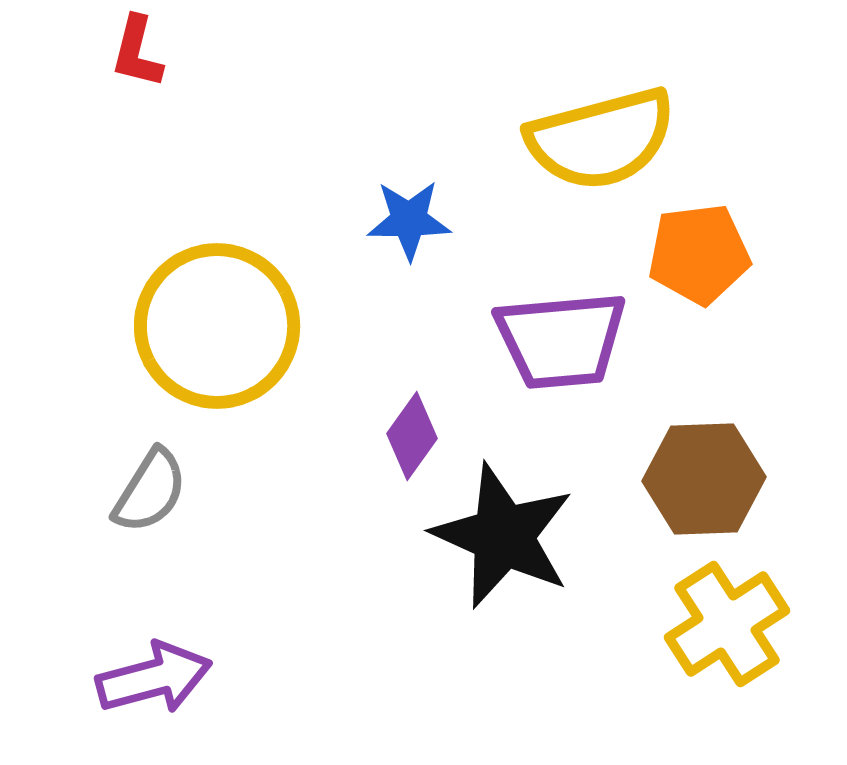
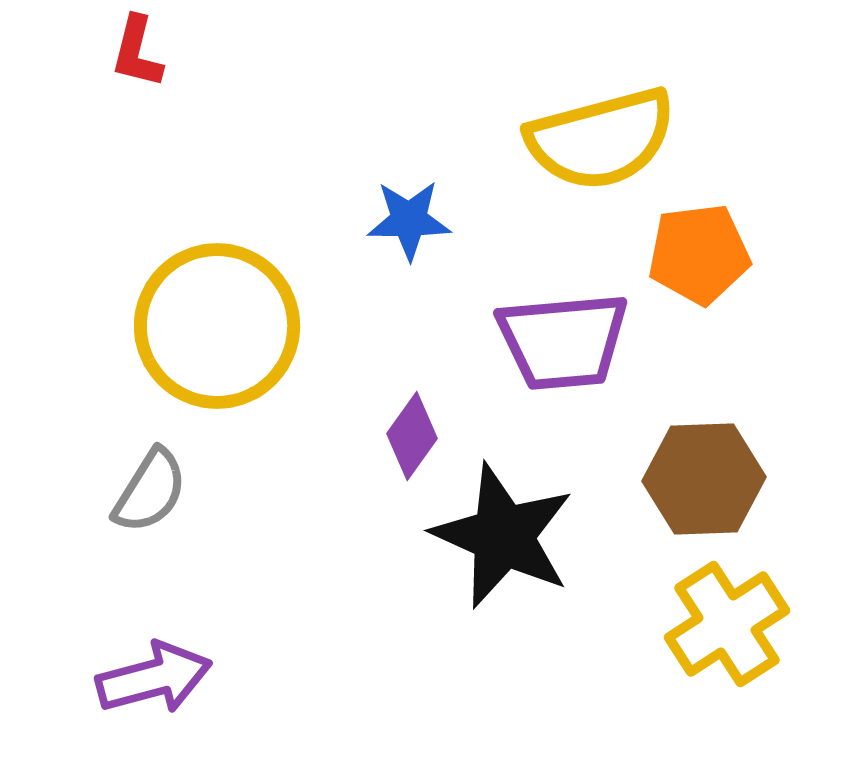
purple trapezoid: moved 2 px right, 1 px down
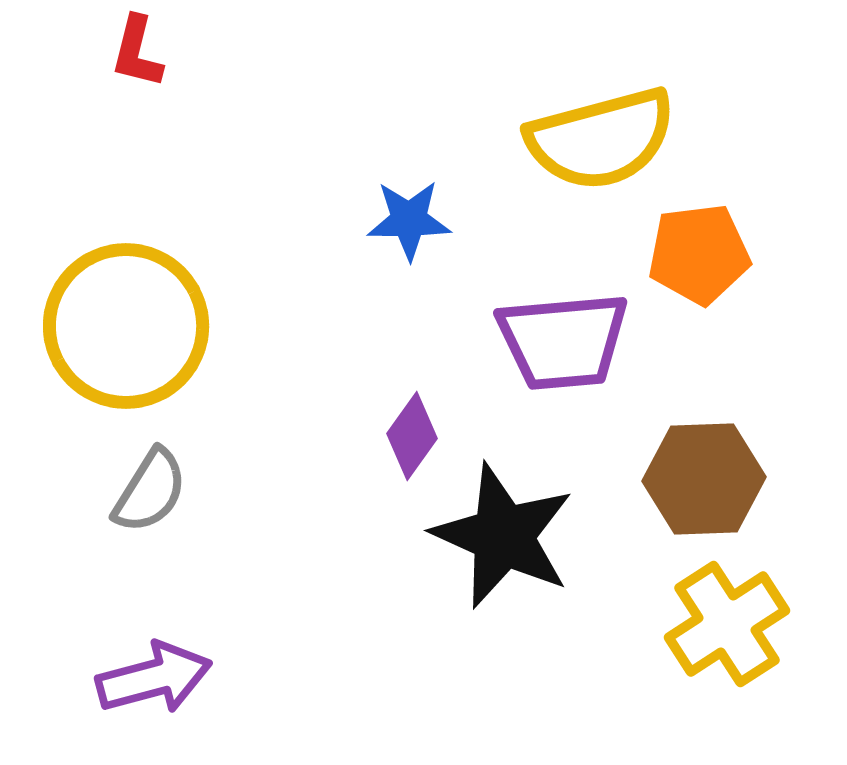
yellow circle: moved 91 px left
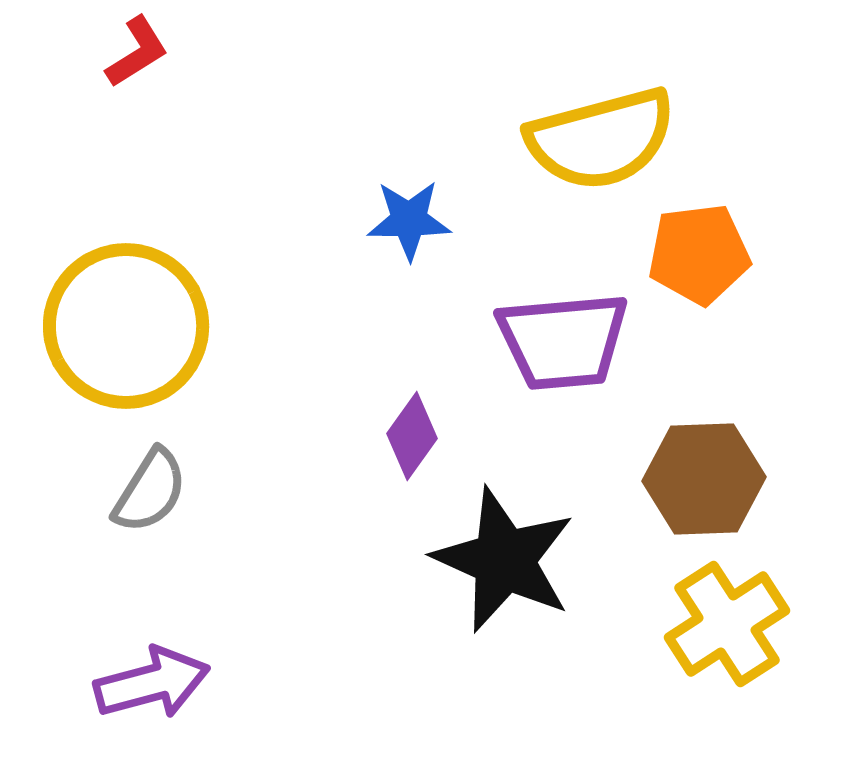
red L-shape: rotated 136 degrees counterclockwise
black star: moved 1 px right, 24 px down
purple arrow: moved 2 px left, 5 px down
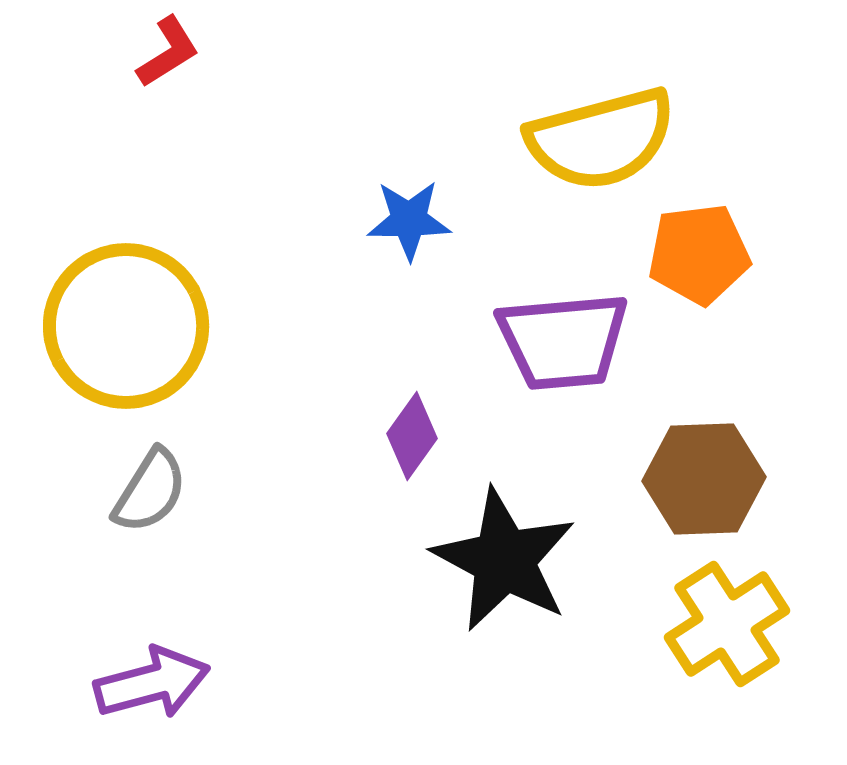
red L-shape: moved 31 px right
black star: rotated 4 degrees clockwise
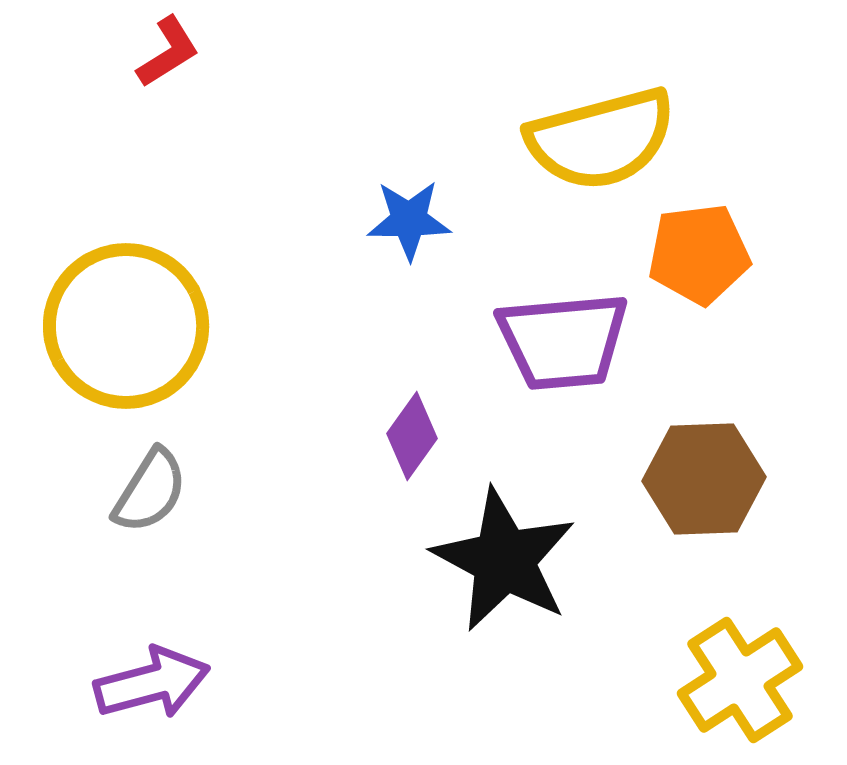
yellow cross: moved 13 px right, 56 px down
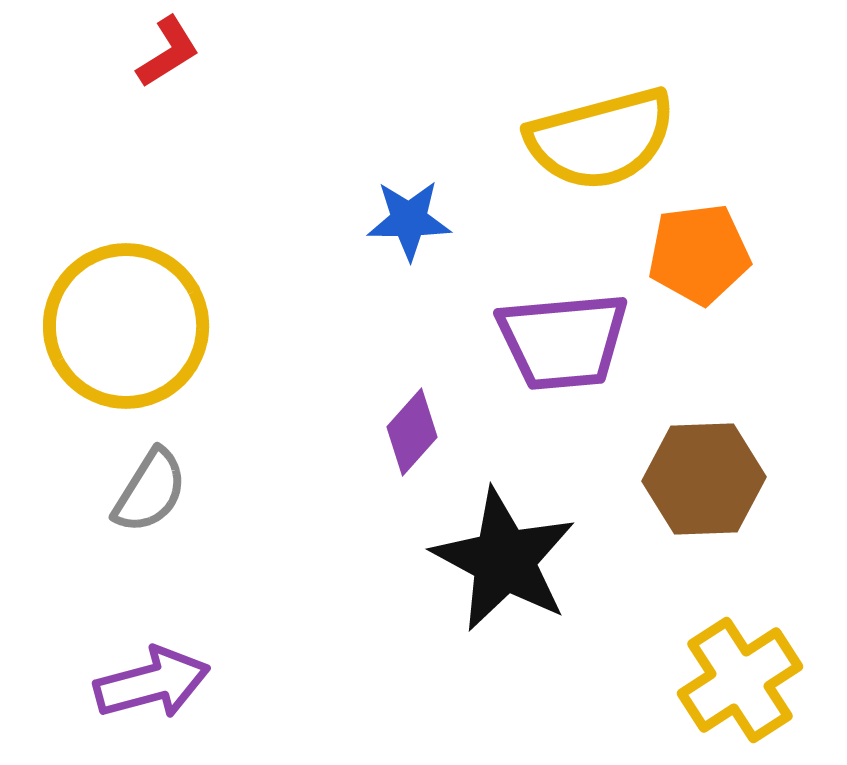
purple diamond: moved 4 px up; rotated 6 degrees clockwise
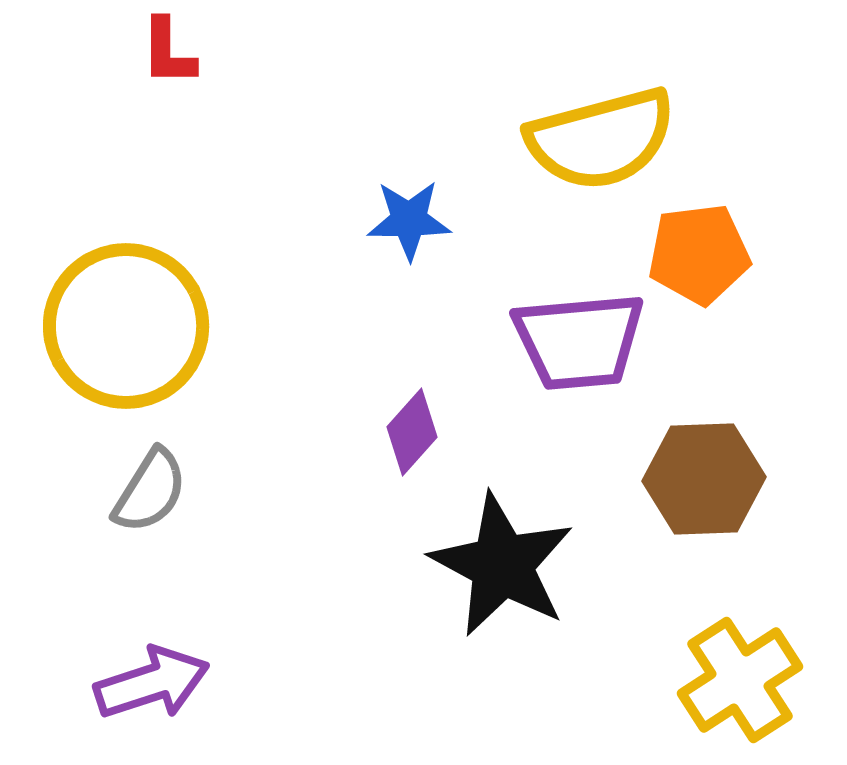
red L-shape: rotated 122 degrees clockwise
purple trapezoid: moved 16 px right
black star: moved 2 px left, 5 px down
purple arrow: rotated 3 degrees counterclockwise
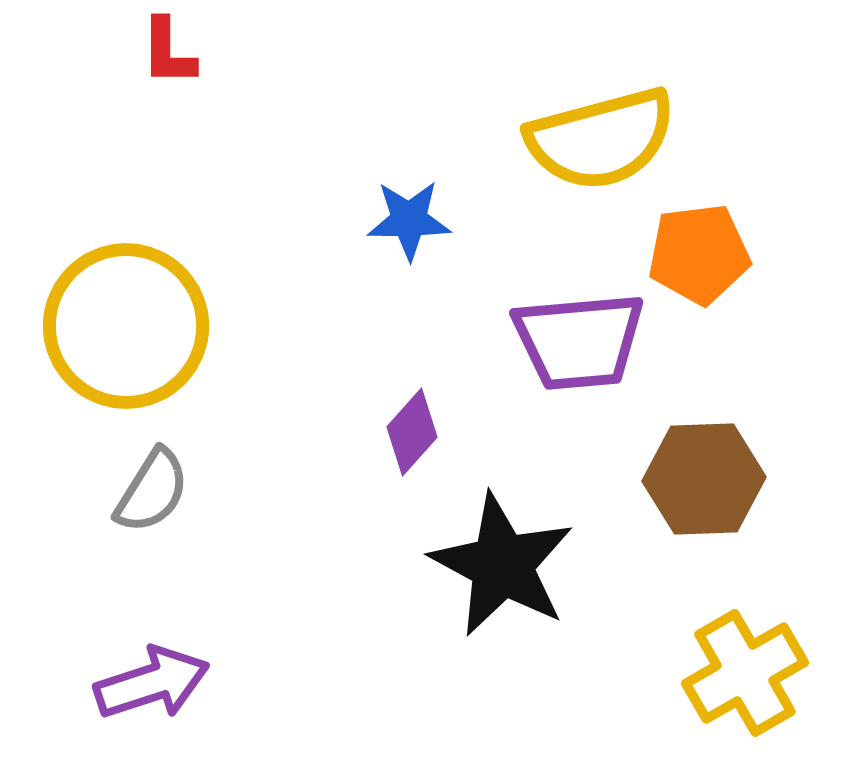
gray semicircle: moved 2 px right
yellow cross: moved 5 px right, 7 px up; rotated 3 degrees clockwise
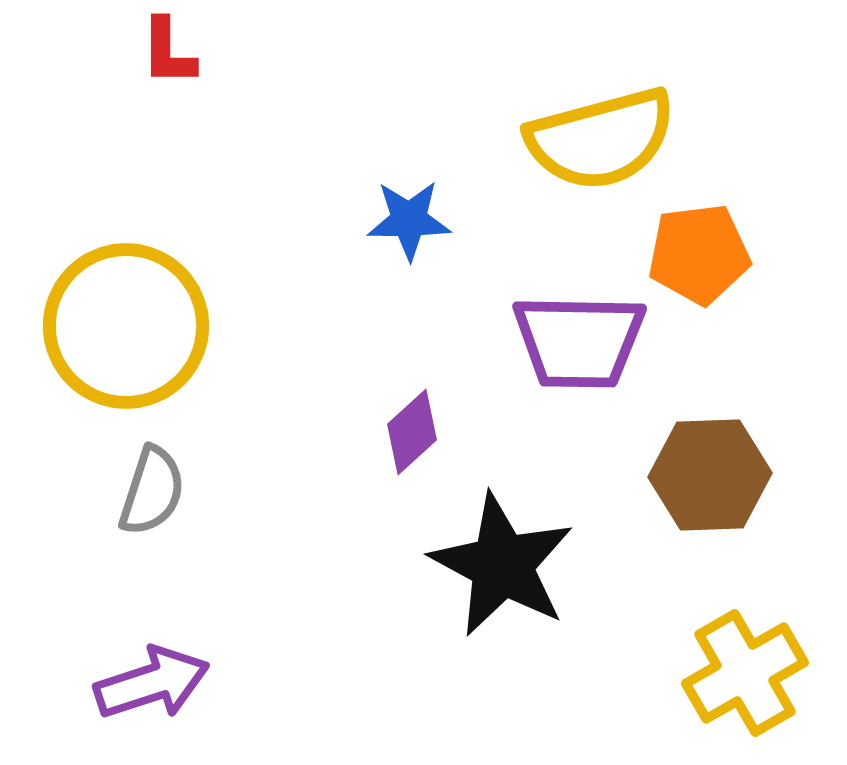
purple trapezoid: rotated 6 degrees clockwise
purple diamond: rotated 6 degrees clockwise
brown hexagon: moved 6 px right, 4 px up
gray semicircle: rotated 14 degrees counterclockwise
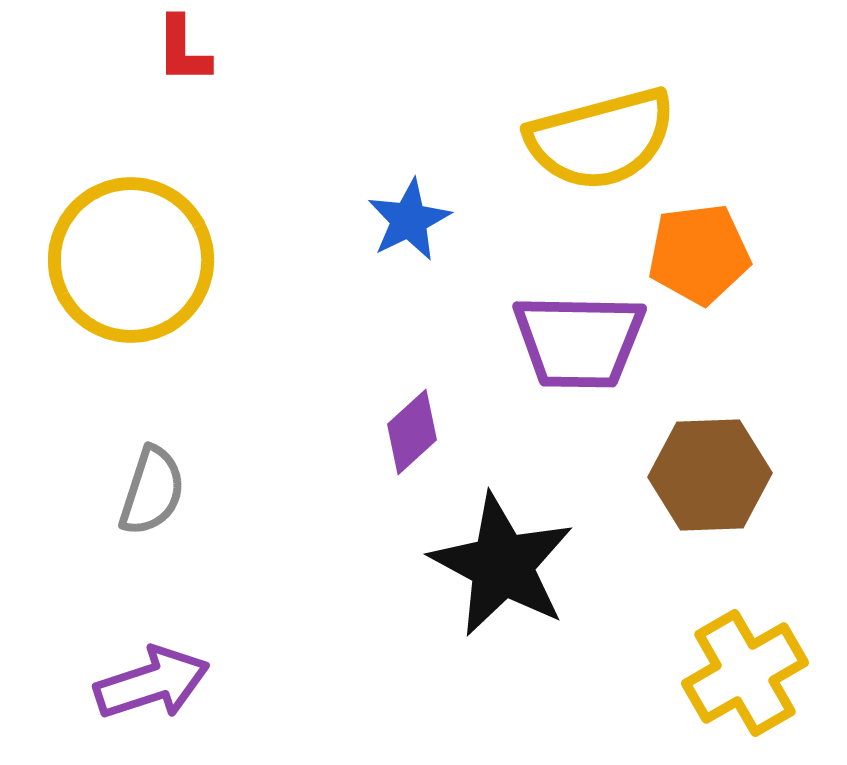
red L-shape: moved 15 px right, 2 px up
blue star: rotated 26 degrees counterclockwise
yellow circle: moved 5 px right, 66 px up
